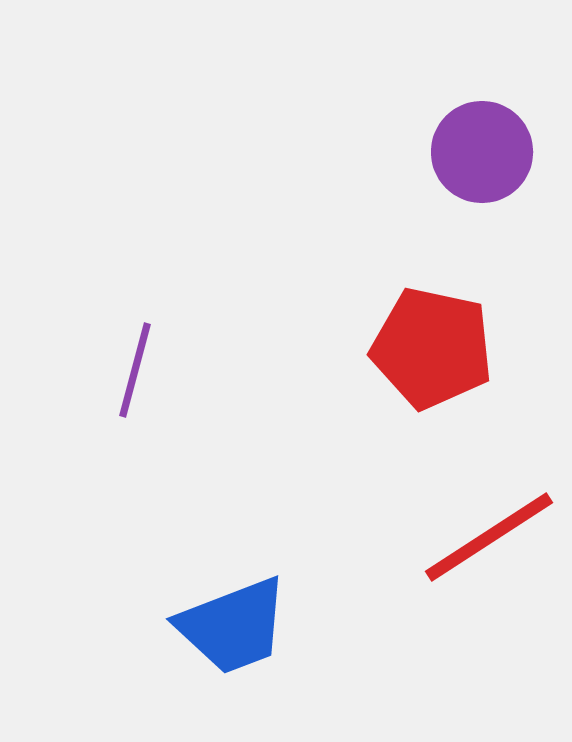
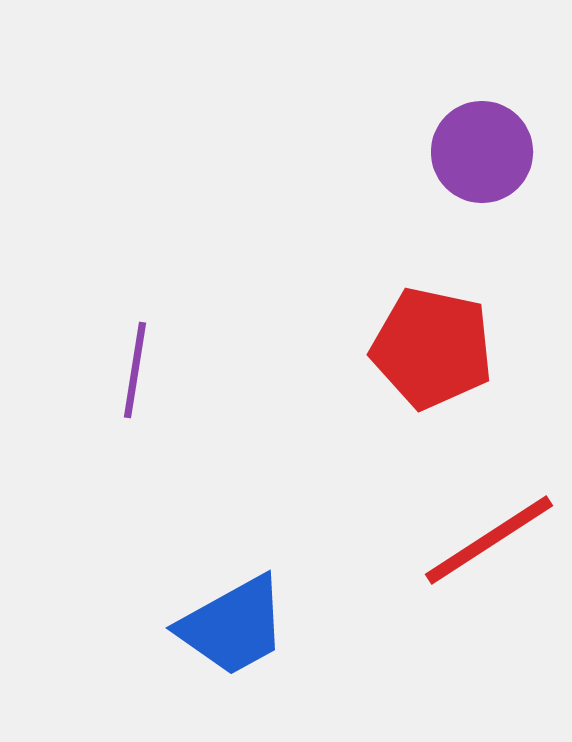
purple line: rotated 6 degrees counterclockwise
red line: moved 3 px down
blue trapezoid: rotated 8 degrees counterclockwise
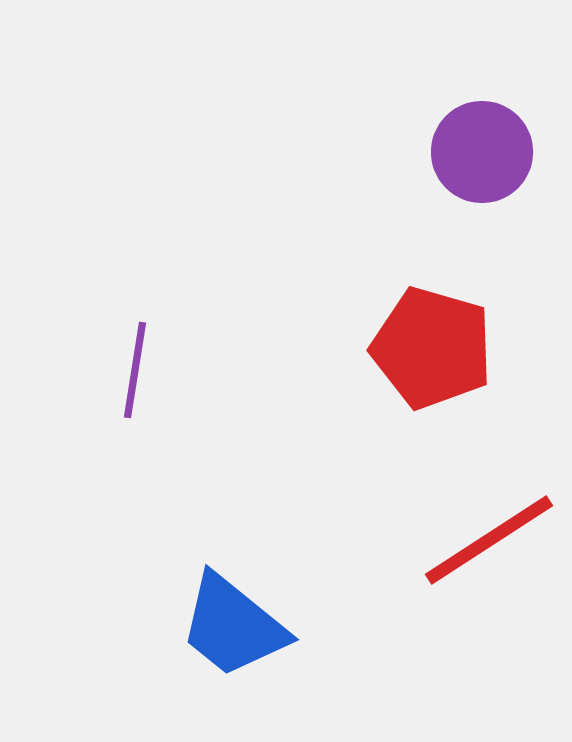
red pentagon: rotated 4 degrees clockwise
blue trapezoid: rotated 68 degrees clockwise
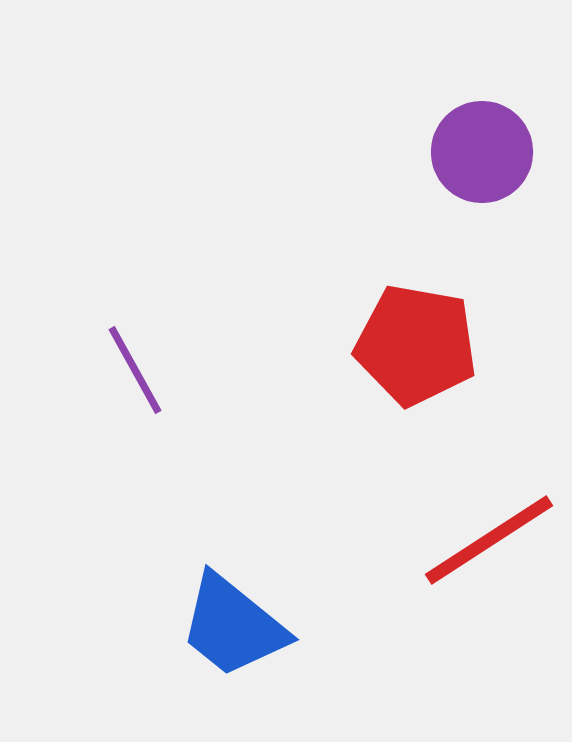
red pentagon: moved 16 px left, 3 px up; rotated 6 degrees counterclockwise
purple line: rotated 38 degrees counterclockwise
